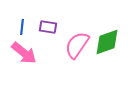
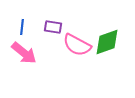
purple rectangle: moved 5 px right
pink semicircle: rotated 96 degrees counterclockwise
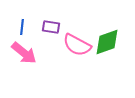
purple rectangle: moved 2 px left
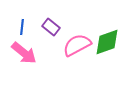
purple rectangle: rotated 30 degrees clockwise
pink semicircle: rotated 124 degrees clockwise
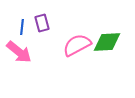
purple rectangle: moved 9 px left, 4 px up; rotated 36 degrees clockwise
green diamond: rotated 16 degrees clockwise
pink arrow: moved 5 px left, 1 px up
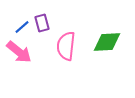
blue line: rotated 42 degrees clockwise
pink semicircle: moved 11 px left, 1 px down; rotated 56 degrees counterclockwise
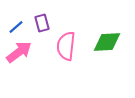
blue line: moved 6 px left
pink arrow: rotated 76 degrees counterclockwise
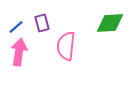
green diamond: moved 3 px right, 19 px up
pink arrow: rotated 44 degrees counterclockwise
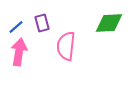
green diamond: moved 1 px left
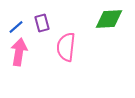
green diamond: moved 4 px up
pink semicircle: moved 1 px down
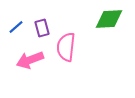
purple rectangle: moved 5 px down
pink arrow: moved 11 px right, 8 px down; rotated 120 degrees counterclockwise
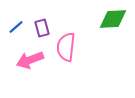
green diamond: moved 4 px right
